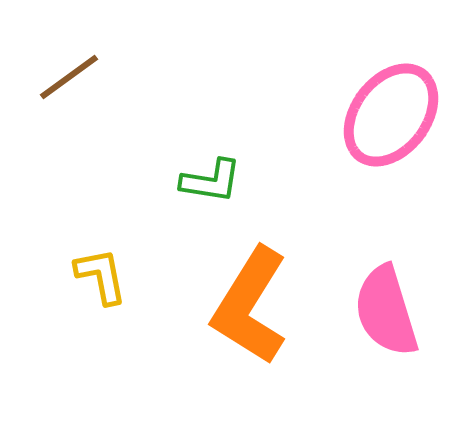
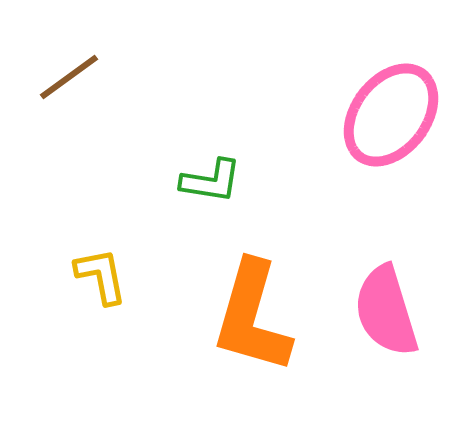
orange L-shape: moved 2 px right, 11 px down; rotated 16 degrees counterclockwise
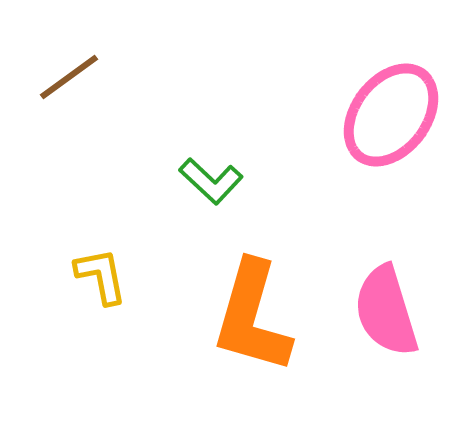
green L-shape: rotated 34 degrees clockwise
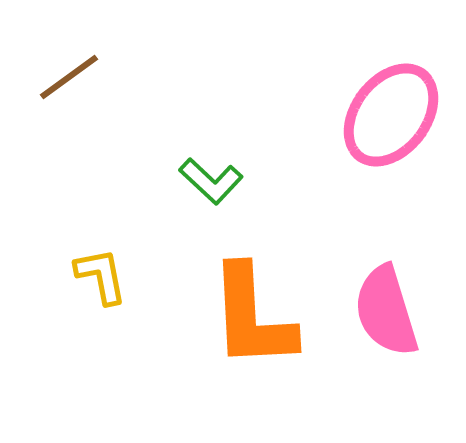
orange L-shape: rotated 19 degrees counterclockwise
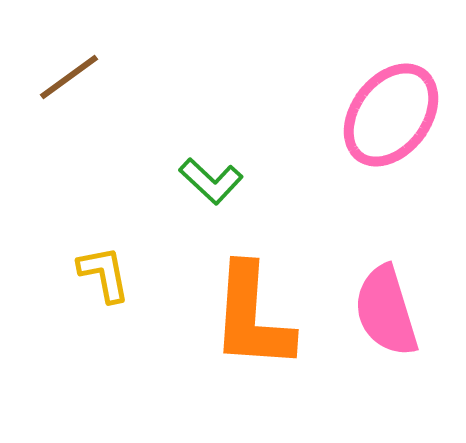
yellow L-shape: moved 3 px right, 2 px up
orange L-shape: rotated 7 degrees clockwise
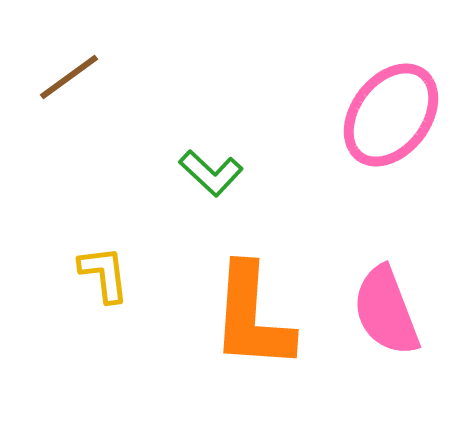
green L-shape: moved 8 px up
yellow L-shape: rotated 4 degrees clockwise
pink semicircle: rotated 4 degrees counterclockwise
